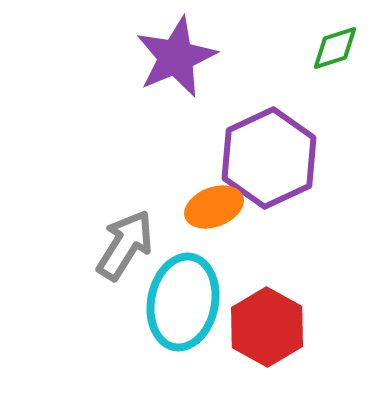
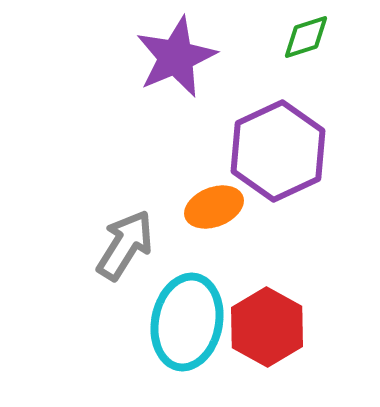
green diamond: moved 29 px left, 11 px up
purple hexagon: moved 9 px right, 7 px up
cyan ellipse: moved 4 px right, 20 px down
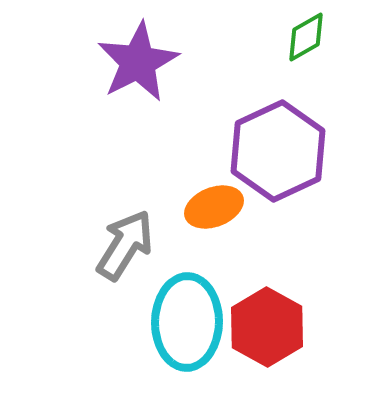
green diamond: rotated 12 degrees counterclockwise
purple star: moved 38 px left, 5 px down; rotated 4 degrees counterclockwise
cyan ellipse: rotated 10 degrees counterclockwise
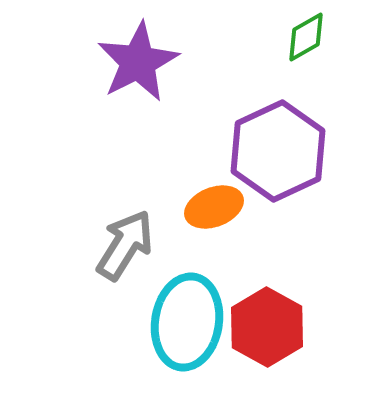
cyan ellipse: rotated 8 degrees clockwise
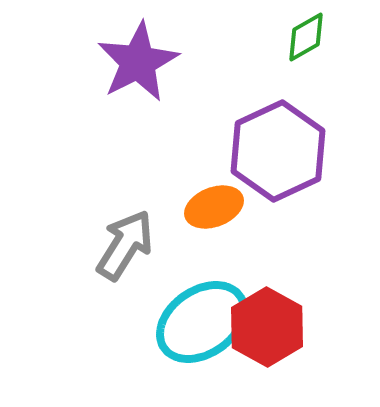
cyan ellipse: moved 15 px right; rotated 46 degrees clockwise
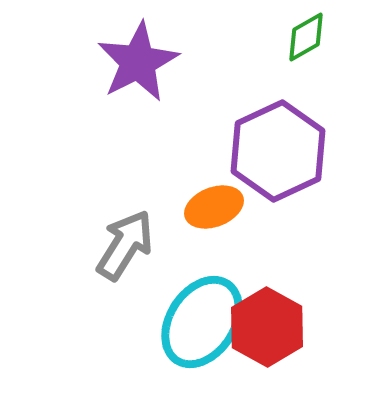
cyan ellipse: rotated 22 degrees counterclockwise
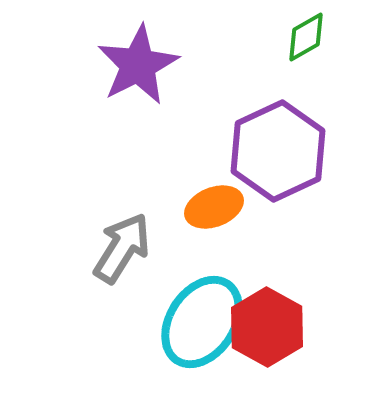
purple star: moved 3 px down
gray arrow: moved 3 px left, 3 px down
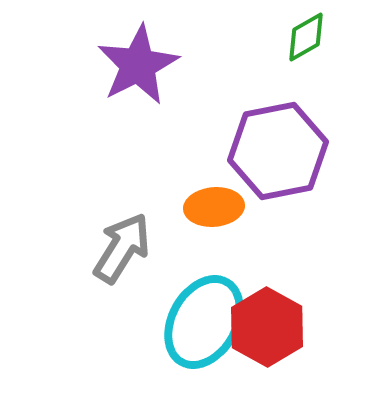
purple hexagon: rotated 14 degrees clockwise
orange ellipse: rotated 16 degrees clockwise
cyan ellipse: moved 2 px right; rotated 4 degrees counterclockwise
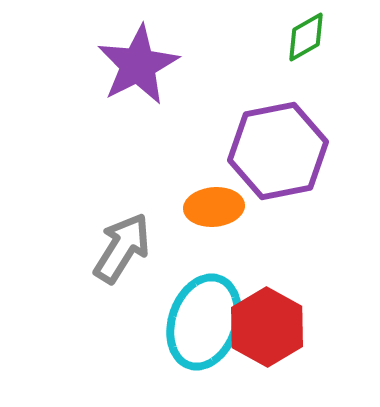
cyan ellipse: rotated 10 degrees counterclockwise
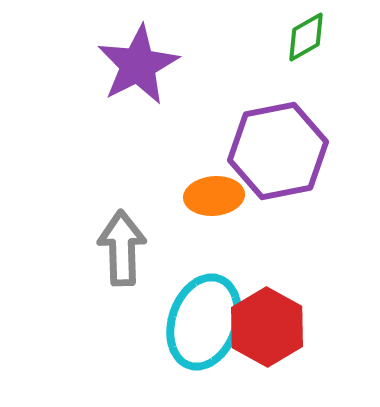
orange ellipse: moved 11 px up
gray arrow: rotated 34 degrees counterclockwise
